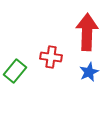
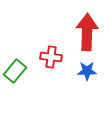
blue star: moved 2 px left, 1 px up; rotated 24 degrees clockwise
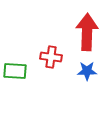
green rectangle: rotated 55 degrees clockwise
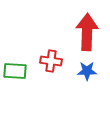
red cross: moved 4 px down
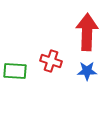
red cross: rotated 10 degrees clockwise
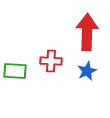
red cross: rotated 15 degrees counterclockwise
blue star: rotated 24 degrees counterclockwise
